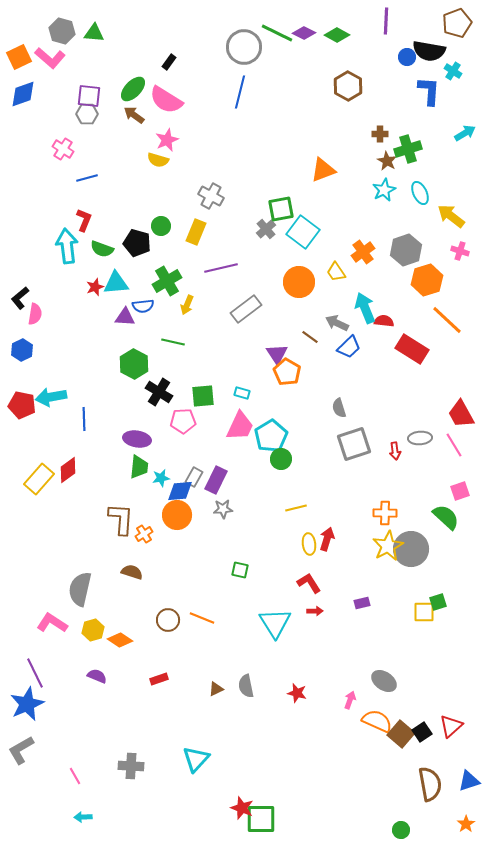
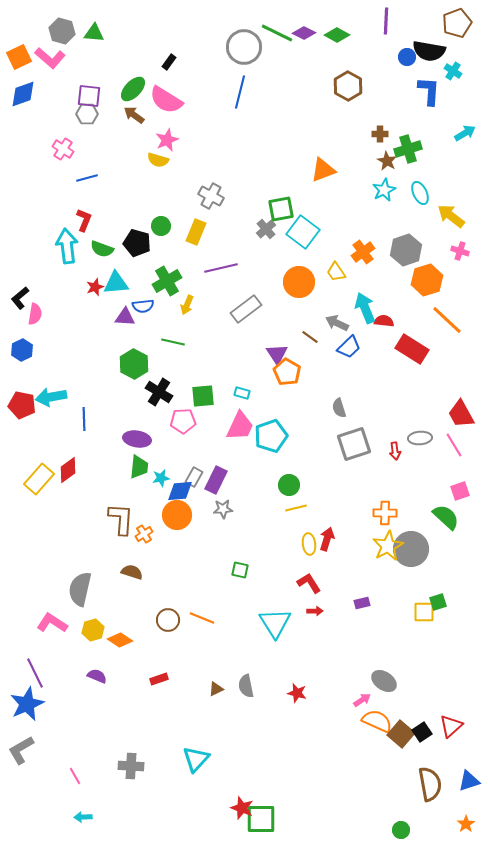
cyan pentagon at (271, 436): rotated 12 degrees clockwise
green circle at (281, 459): moved 8 px right, 26 px down
pink arrow at (350, 700): moved 12 px right; rotated 36 degrees clockwise
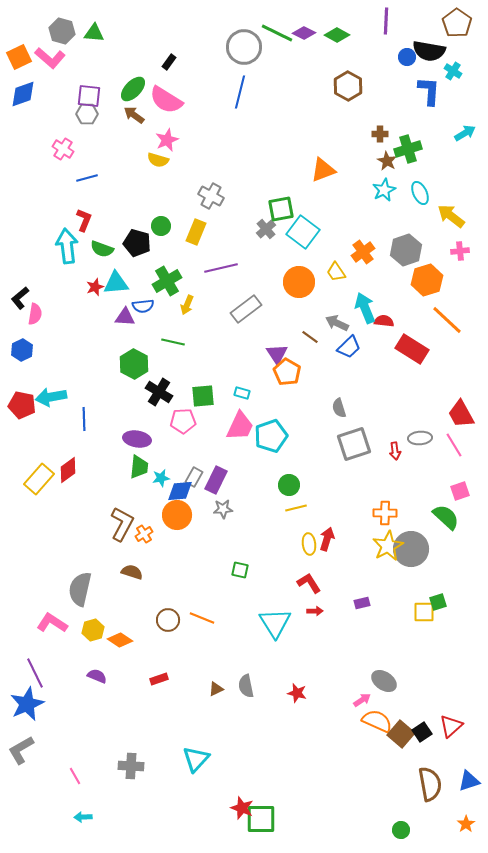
brown pentagon at (457, 23): rotated 16 degrees counterclockwise
pink cross at (460, 251): rotated 24 degrees counterclockwise
brown L-shape at (121, 519): moved 1 px right, 5 px down; rotated 24 degrees clockwise
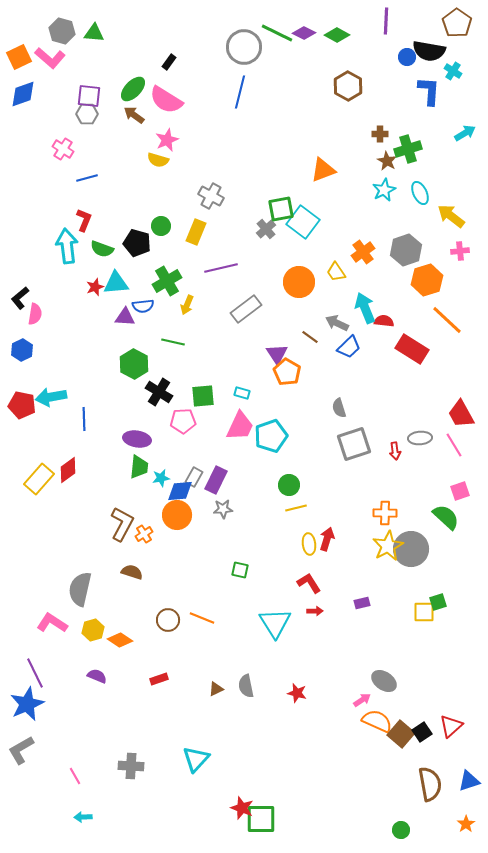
cyan square at (303, 232): moved 10 px up
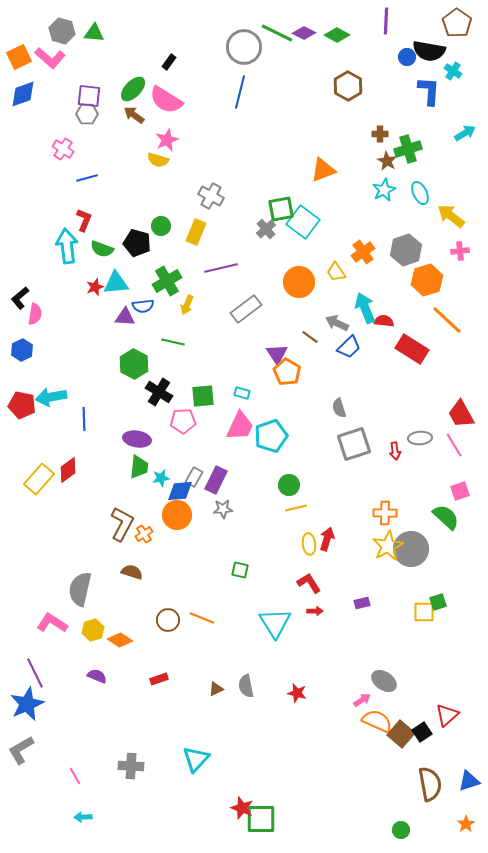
red triangle at (451, 726): moved 4 px left, 11 px up
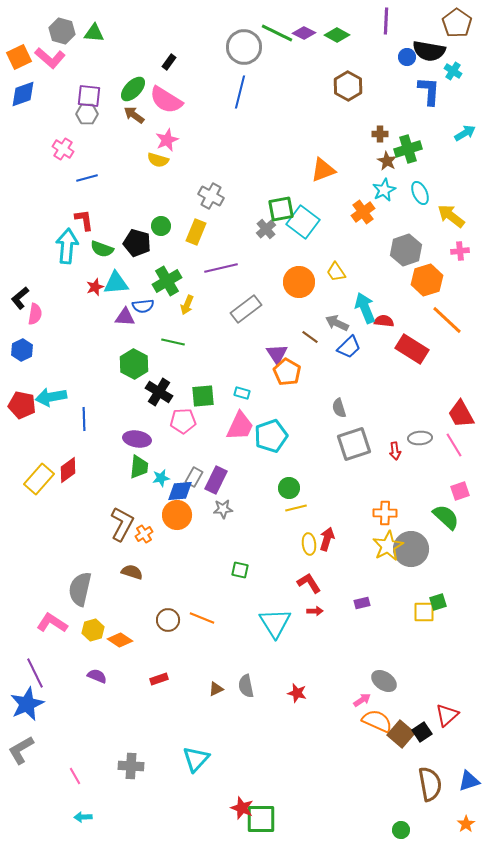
red L-shape at (84, 220): rotated 30 degrees counterclockwise
cyan arrow at (67, 246): rotated 12 degrees clockwise
orange cross at (363, 252): moved 40 px up
green circle at (289, 485): moved 3 px down
